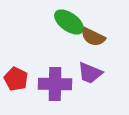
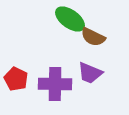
green ellipse: moved 1 px right, 3 px up
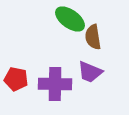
brown semicircle: rotated 55 degrees clockwise
purple trapezoid: moved 1 px up
red pentagon: rotated 15 degrees counterclockwise
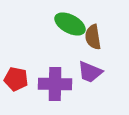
green ellipse: moved 5 px down; rotated 8 degrees counterclockwise
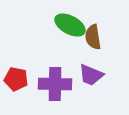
green ellipse: moved 1 px down
purple trapezoid: moved 1 px right, 3 px down
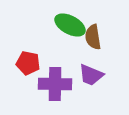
red pentagon: moved 12 px right, 16 px up
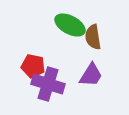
red pentagon: moved 5 px right, 3 px down
purple trapezoid: rotated 80 degrees counterclockwise
purple cross: moved 7 px left; rotated 16 degrees clockwise
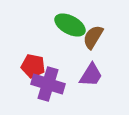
brown semicircle: rotated 40 degrees clockwise
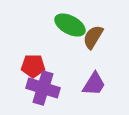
red pentagon: rotated 10 degrees counterclockwise
purple trapezoid: moved 3 px right, 9 px down
purple cross: moved 5 px left, 4 px down
